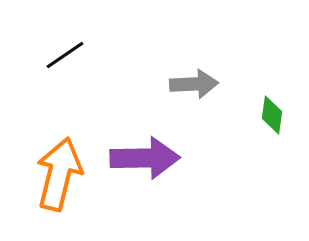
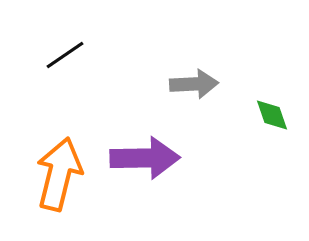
green diamond: rotated 27 degrees counterclockwise
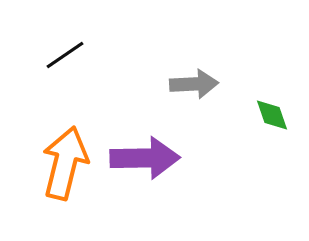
orange arrow: moved 6 px right, 11 px up
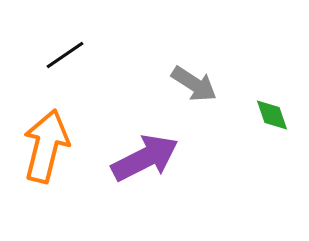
gray arrow: rotated 36 degrees clockwise
purple arrow: rotated 26 degrees counterclockwise
orange arrow: moved 19 px left, 17 px up
